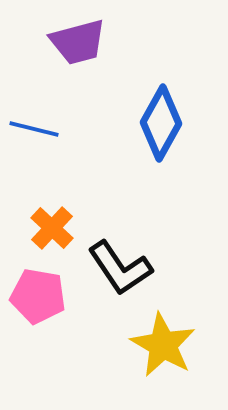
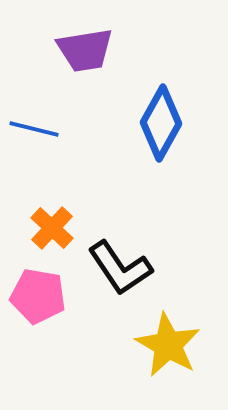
purple trapezoid: moved 7 px right, 8 px down; rotated 6 degrees clockwise
yellow star: moved 5 px right
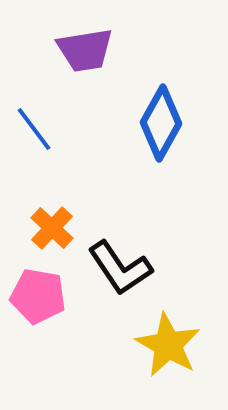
blue line: rotated 39 degrees clockwise
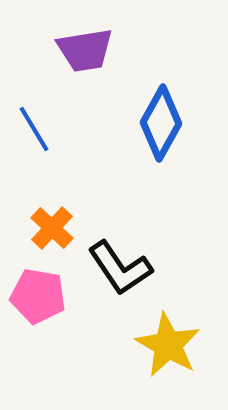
blue line: rotated 6 degrees clockwise
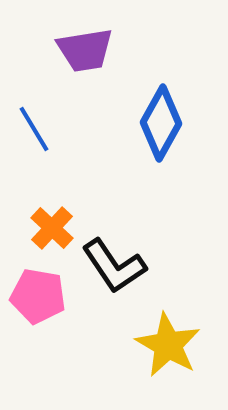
black L-shape: moved 6 px left, 2 px up
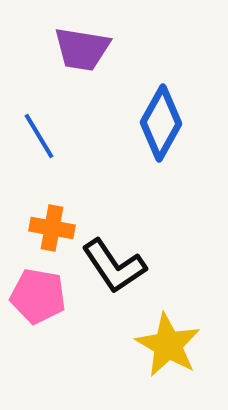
purple trapezoid: moved 3 px left, 1 px up; rotated 18 degrees clockwise
blue line: moved 5 px right, 7 px down
orange cross: rotated 33 degrees counterclockwise
